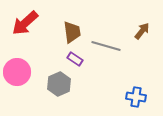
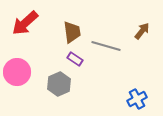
blue cross: moved 1 px right, 2 px down; rotated 36 degrees counterclockwise
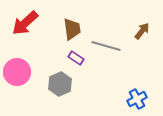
brown trapezoid: moved 3 px up
purple rectangle: moved 1 px right, 1 px up
gray hexagon: moved 1 px right
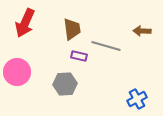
red arrow: rotated 24 degrees counterclockwise
brown arrow: rotated 126 degrees counterclockwise
purple rectangle: moved 3 px right, 2 px up; rotated 21 degrees counterclockwise
gray hexagon: moved 5 px right; rotated 20 degrees clockwise
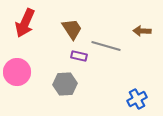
brown trapezoid: rotated 25 degrees counterclockwise
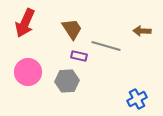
pink circle: moved 11 px right
gray hexagon: moved 2 px right, 3 px up
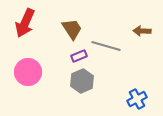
purple rectangle: rotated 35 degrees counterclockwise
gray hexagon: moved 15 px right; rotated 20 degrees counterclockwise
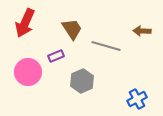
purple rectangle: moved 23 px left
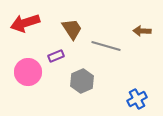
red arrow: rotated 48 degrees clockwise
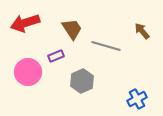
brown arrow: rotated 48 degrees clockwise
